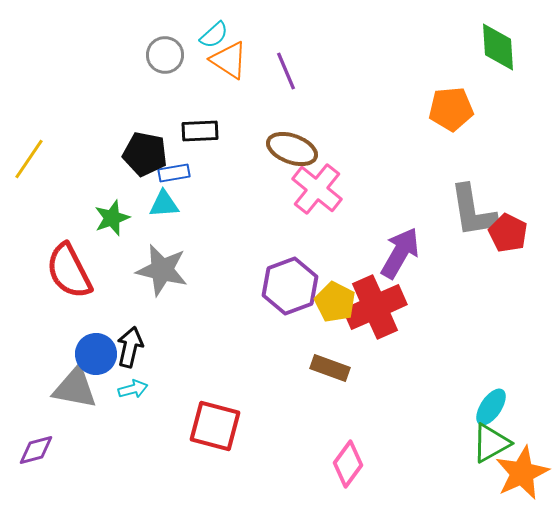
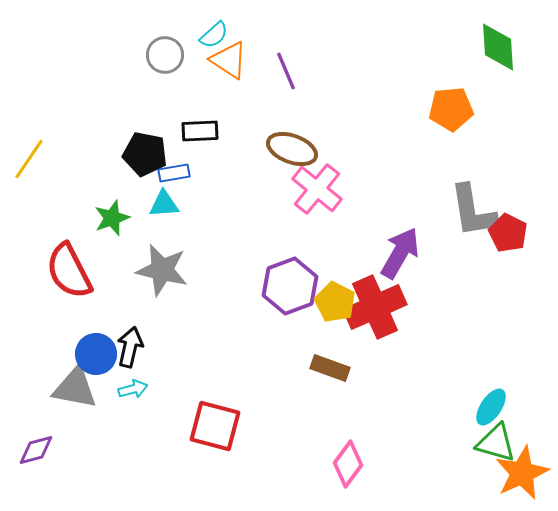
green triangle: moved 5 px right; rotated 45 degrees clockwise
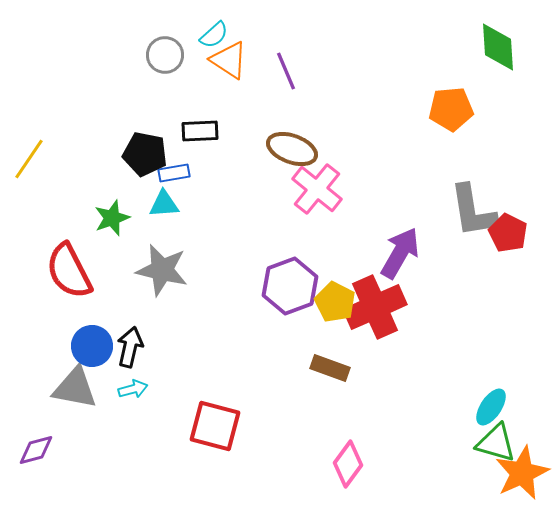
blue circle: moved 4 px left, 8 px up
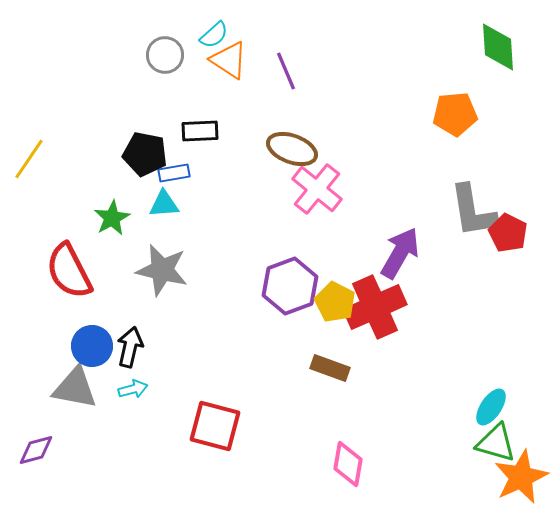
orange pentagon: moved 4 px right, 5 px down
green star: rotated 9 degrees counterclockwise
pink diamond: rotated 27 degrees counterclockwise
orange star: moved 1 px left, 4 px down
